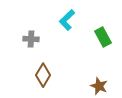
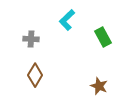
brown diamond: moved 8 px left
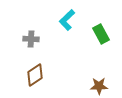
green rectangle: moved 2 px left, 3 px up
brown diamond: rotated 25 degrees clockwise
brown star: rotated 24 degrees counterclockwise
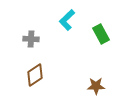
brown star: moved 3 px left
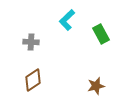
gray cross: moved 3 px down
brown diamond: moved 2 px left, 5 px down
brown star: rotated 12 degrees counterclockwise
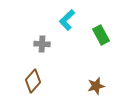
green rectangle: moved 1 px down
gray cross: moved 11 px right, 2 px down
brown diamond: moved 1 px down; rotated 15 degrees counterclockwise
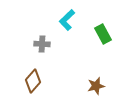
green rectangle: moved 2 px right, 1 px up
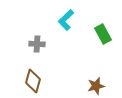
cyan L-shape: moved 1 px left
gray cross: moved 5 px left
brown diamond: rotated 25 degrees counterclockwise
